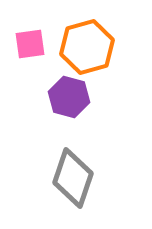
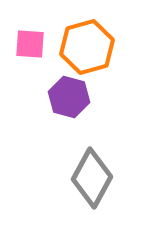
pink square: rotated 12 degrees clockwise
gray diamond: moved 19 px right; rotated 10 degrees clockwise
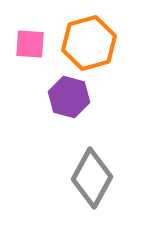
orange hexagon: moved 2 px right, 4 px up
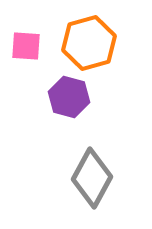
pink square: moved 4 px left, 2 px down
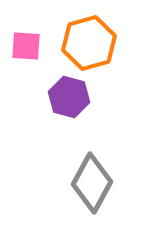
gray diamond: moved 5 px down
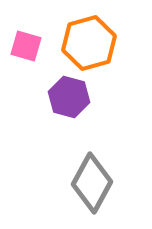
pink square: rotated 12 degrees clockwise
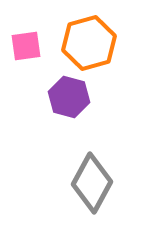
pink square: rotated 24 degrees counterclockwise
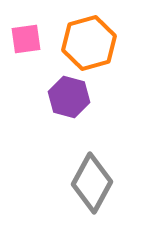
pink square: moved 7 px up
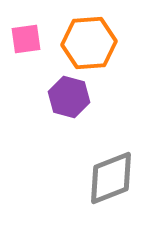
orange hexagon: rotated 12 degrees clockwise
gray diamond: moved 19 px right, 5 px up; rotated 40 degrees clockwise
